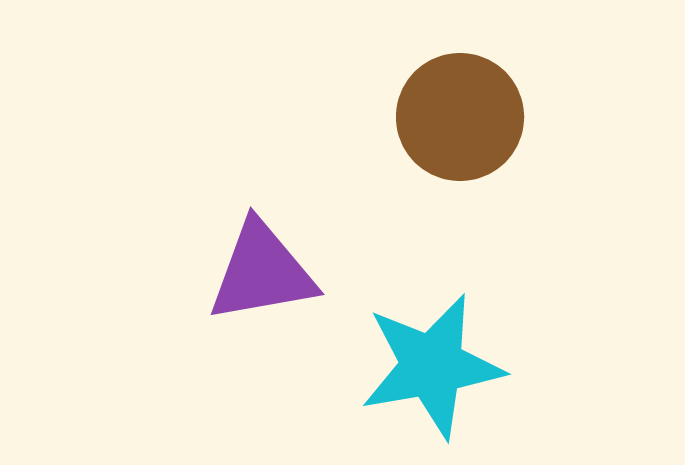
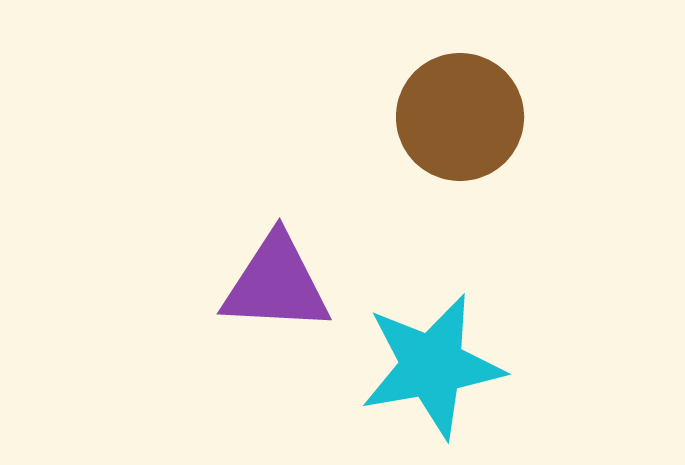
purple triangle: moved 14 px right, 12 px down; rotated 13 degrees clockwise
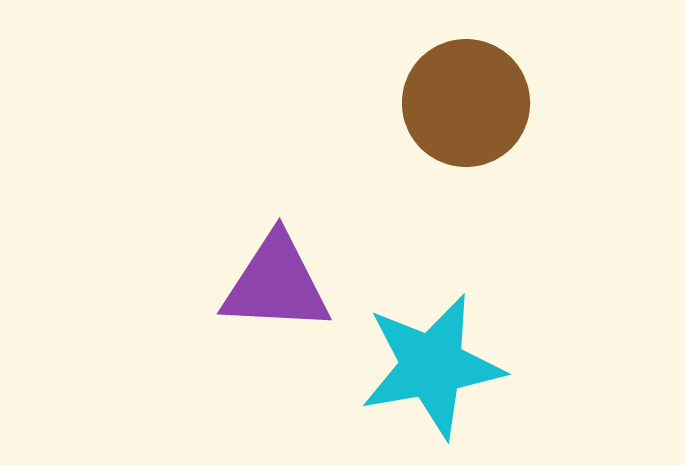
brown circle: moved 6 px right, 14 px up
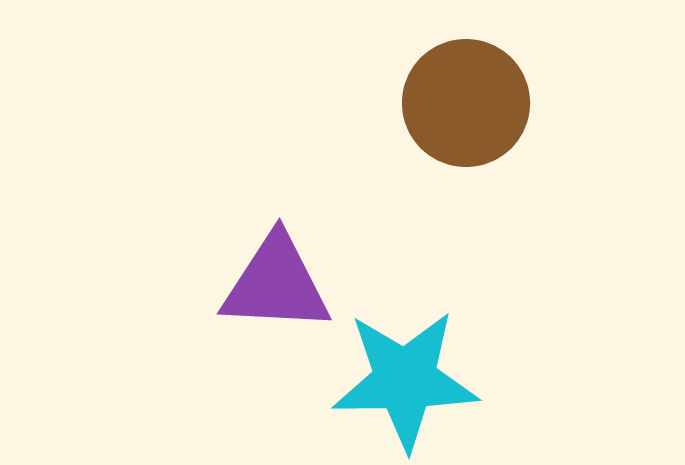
cyan star: moved 27 px left, 14 px down; rotated 9 degrees clockwise
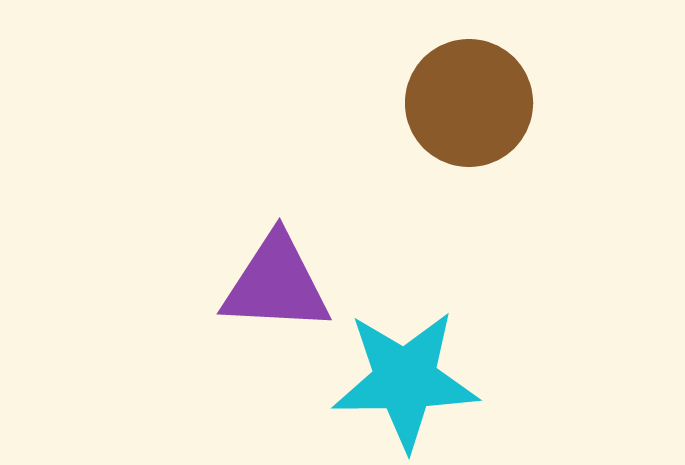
brown circle: moved 3 px right
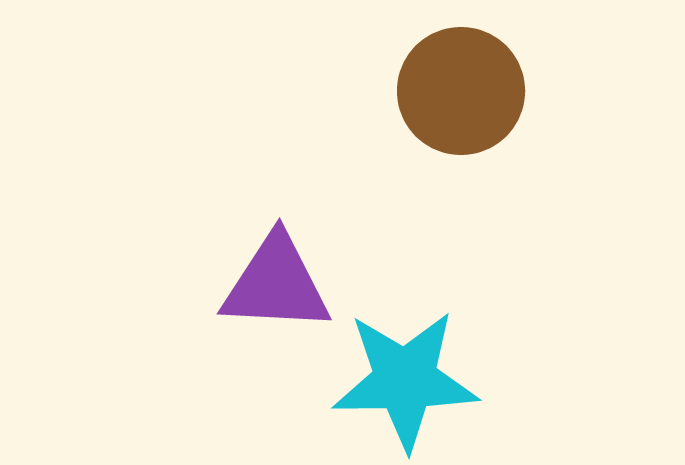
brown circle: moved 8 px left, 12 px up
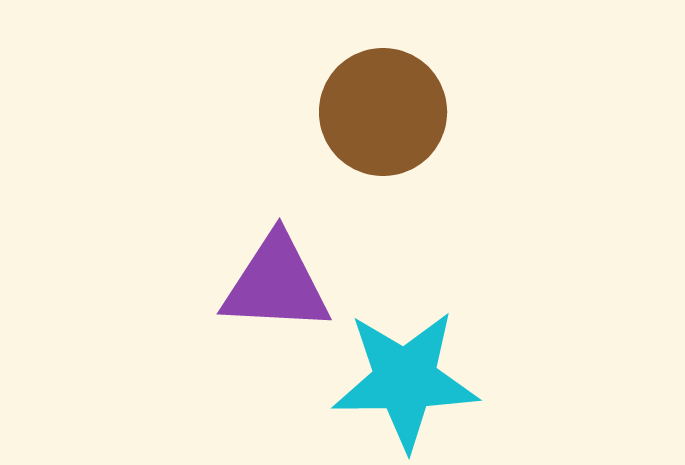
brown circle: moved 78 px left, 21 px down
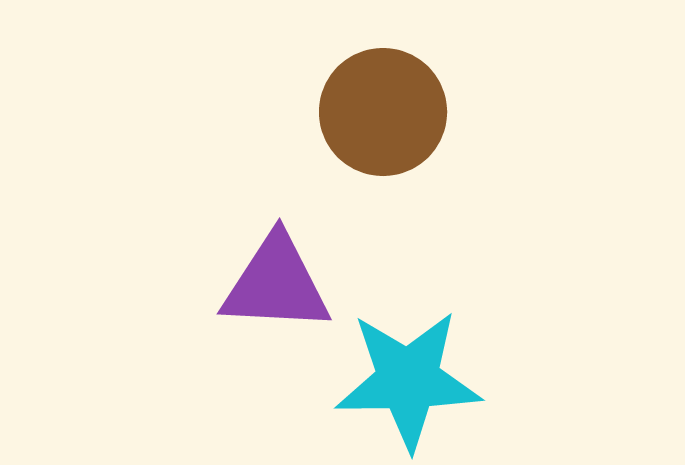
cyan star: moved 3 px right
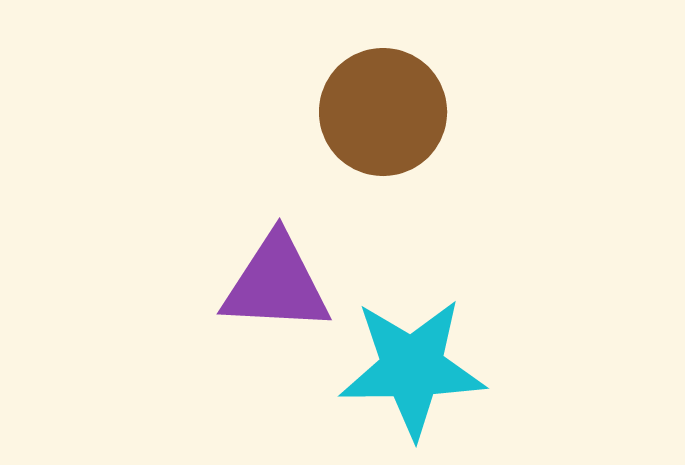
cyan star: moved 4 px right, 12 px up
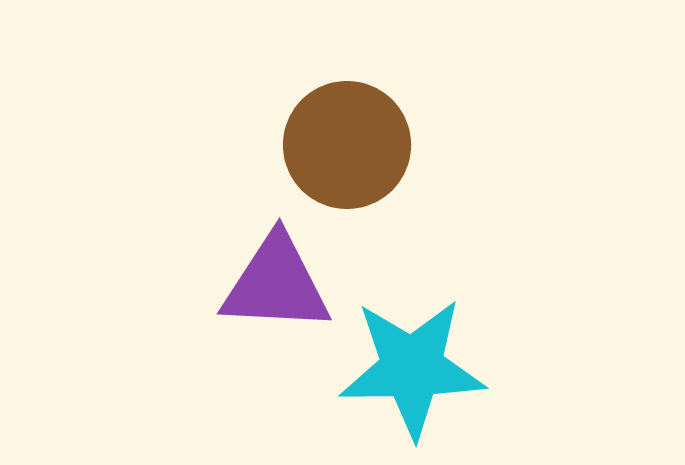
brown circle: moved 36 px left, 33 px down
